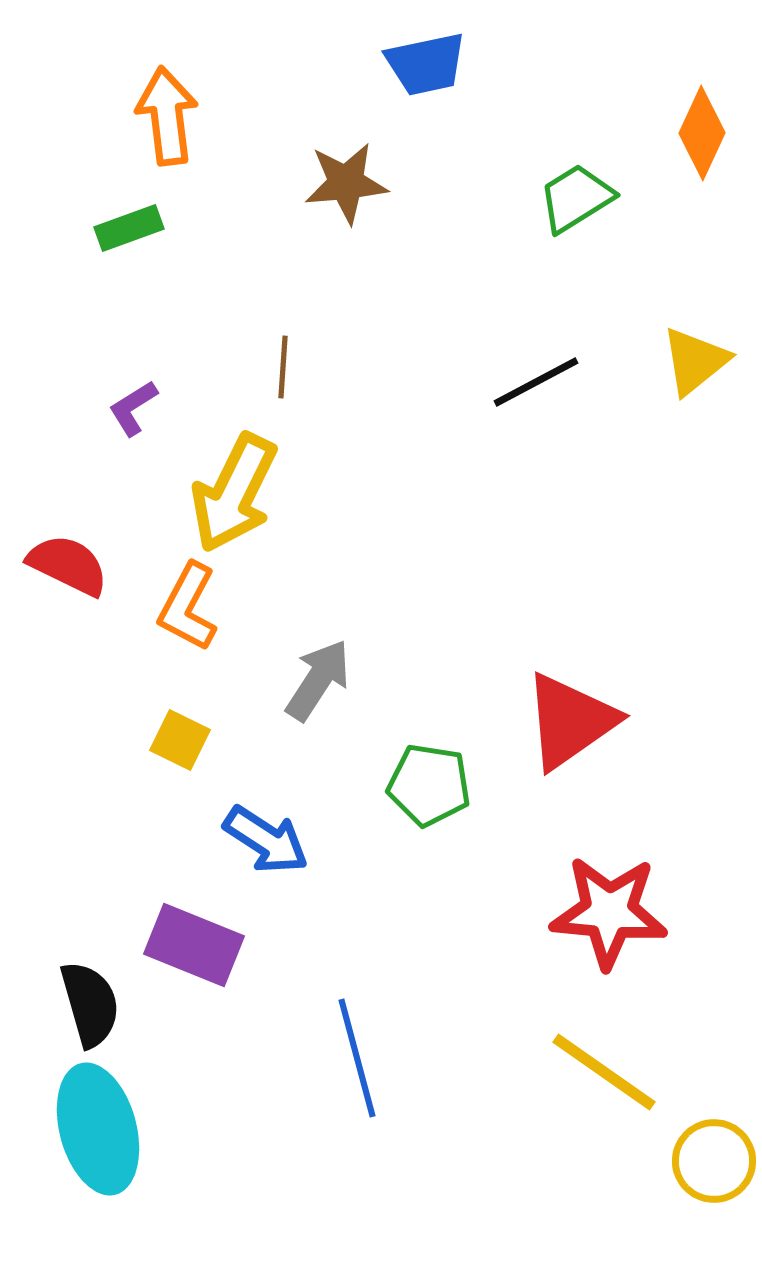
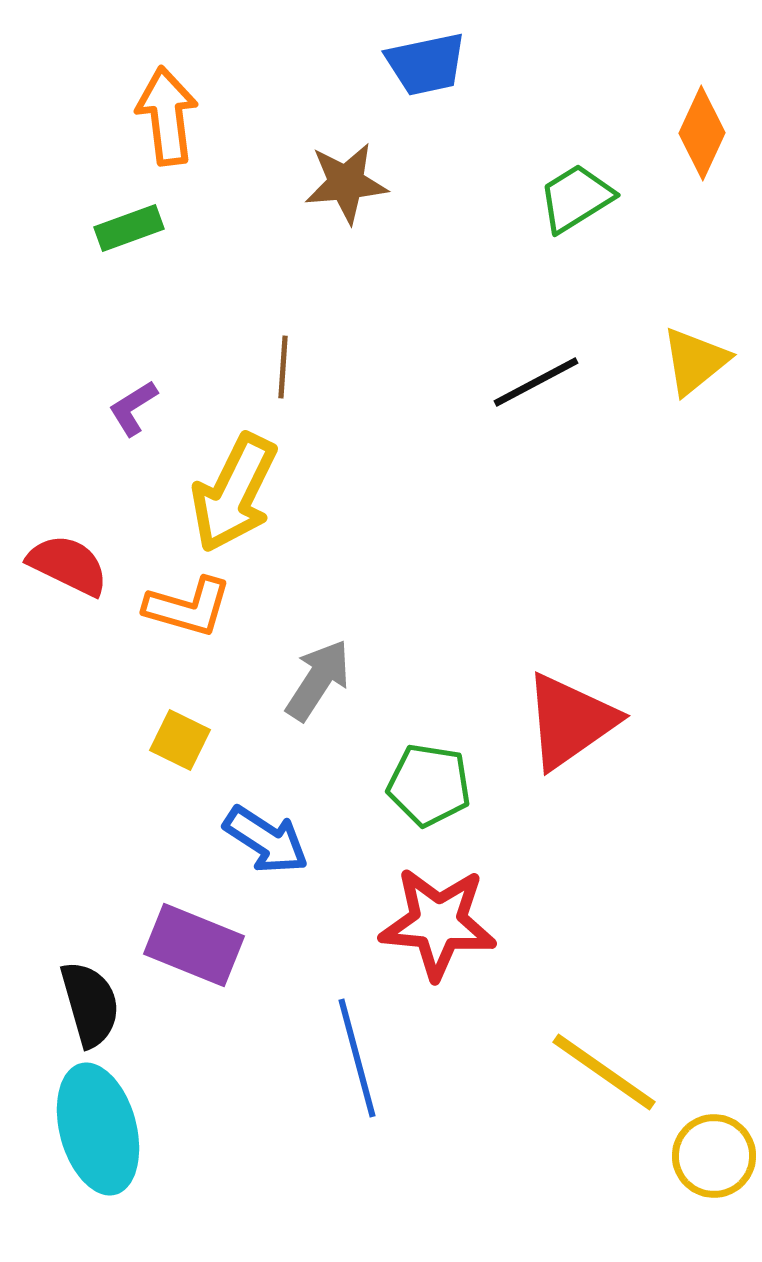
orange L-shape: rotated 102 degrees counterclockwise
red star: moved 171 px left, 11 px down
yellow circle: moved 5 px up
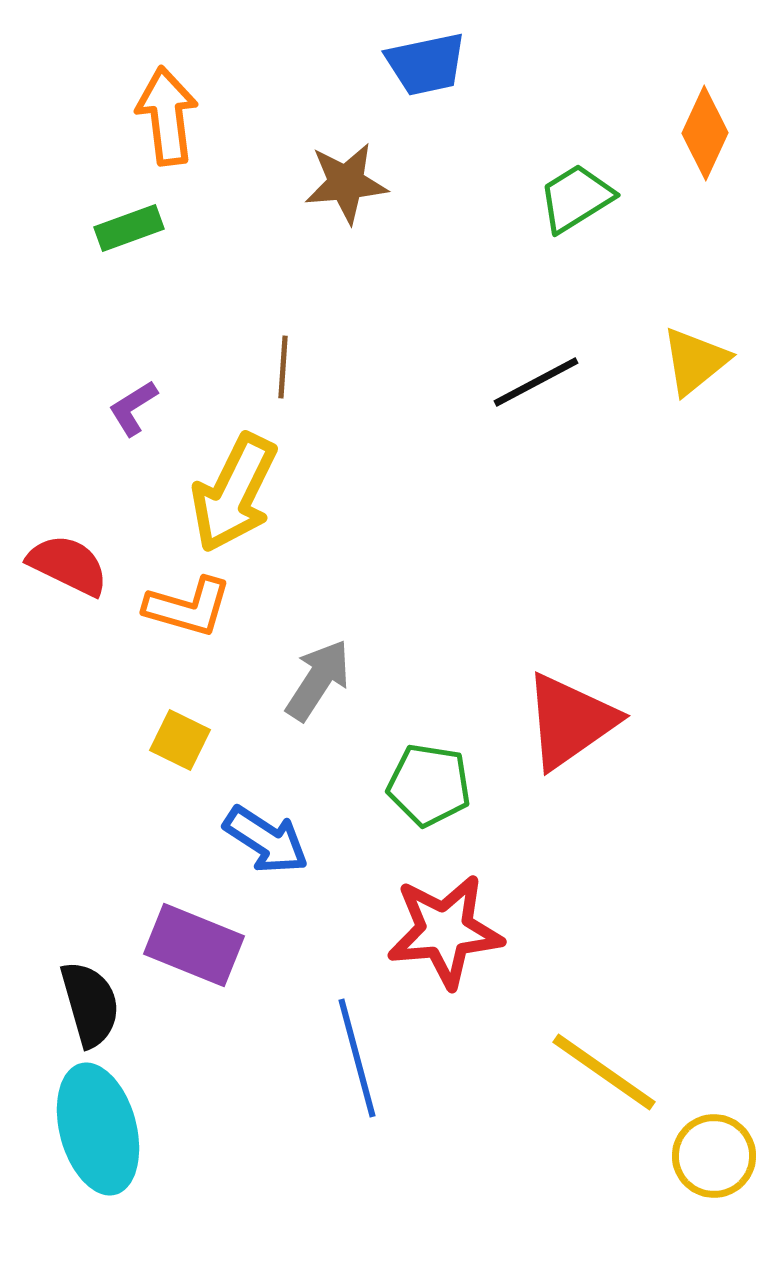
orange diamond: moved 3 px right
red star: moved 7 px right, 8 px down; rotated 10 degrees counterclockwise
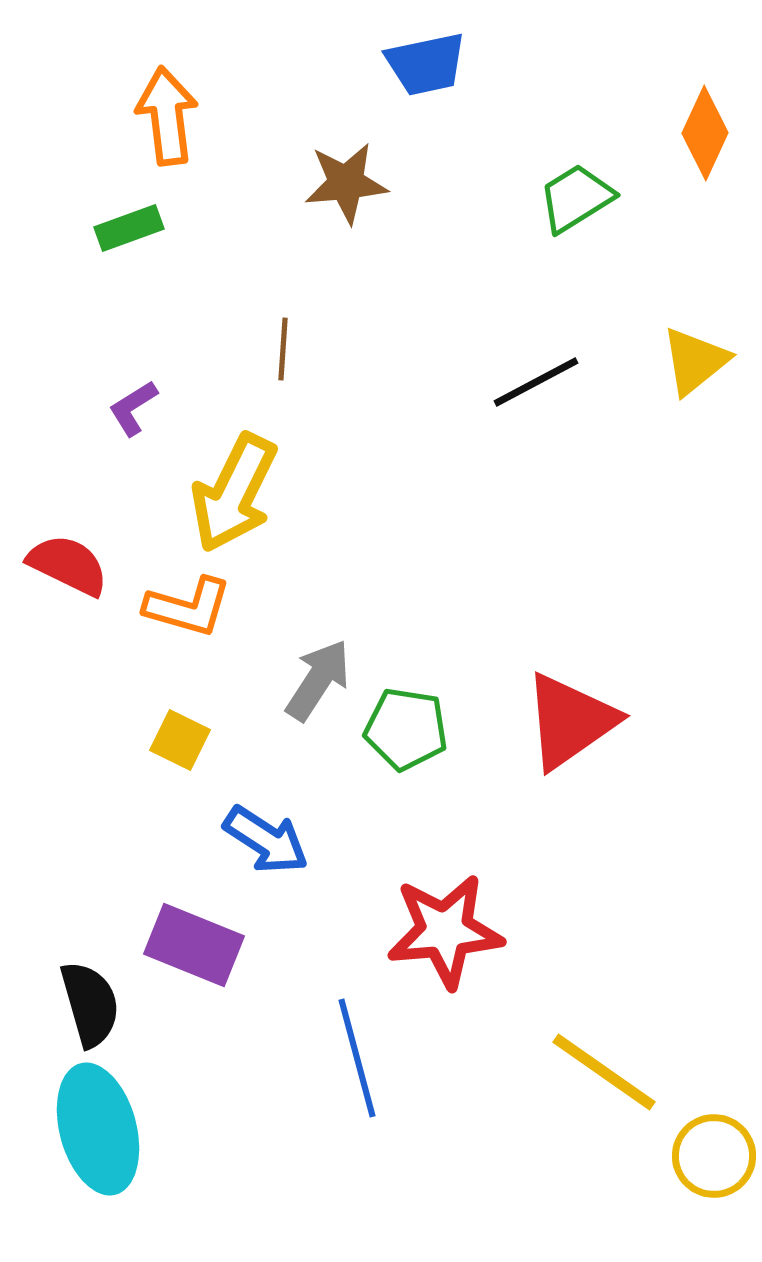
brown line: moved 18 px up
green pentagon: moved 23 px left, 56 px up
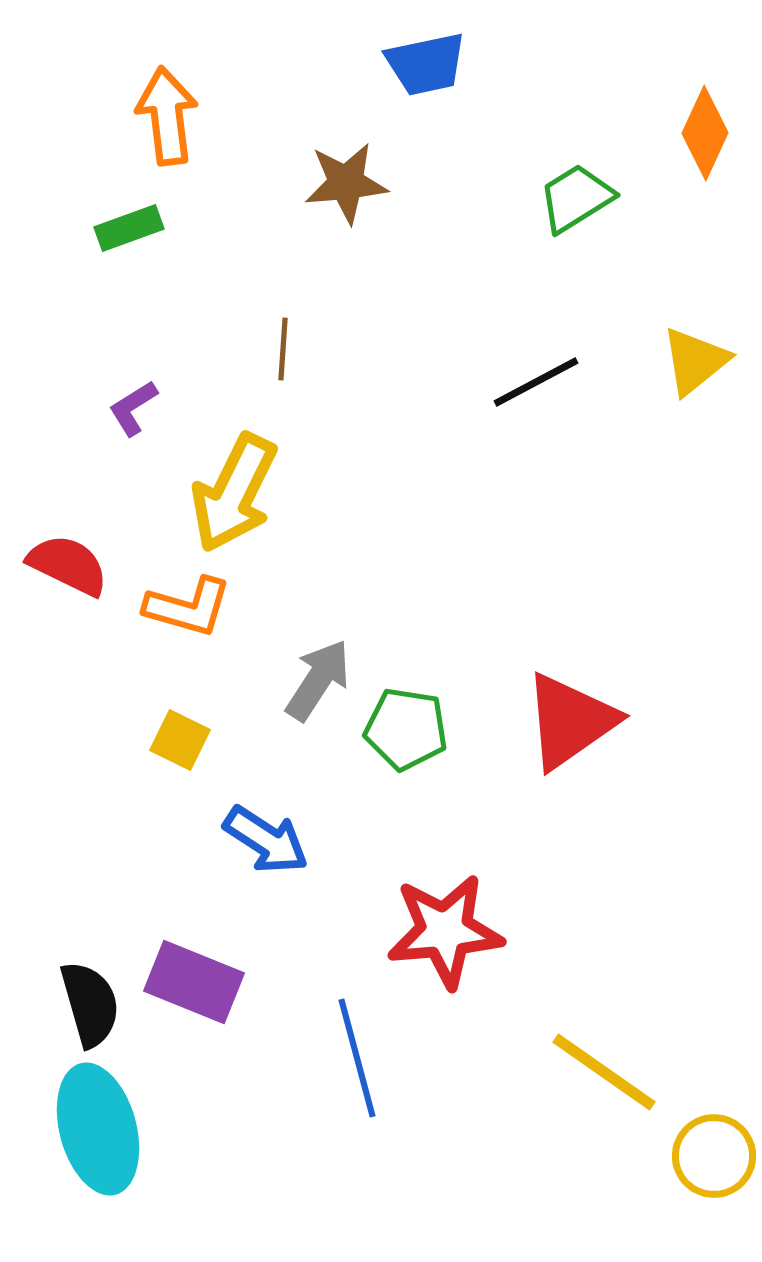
purple rectangle: moved 37 px down
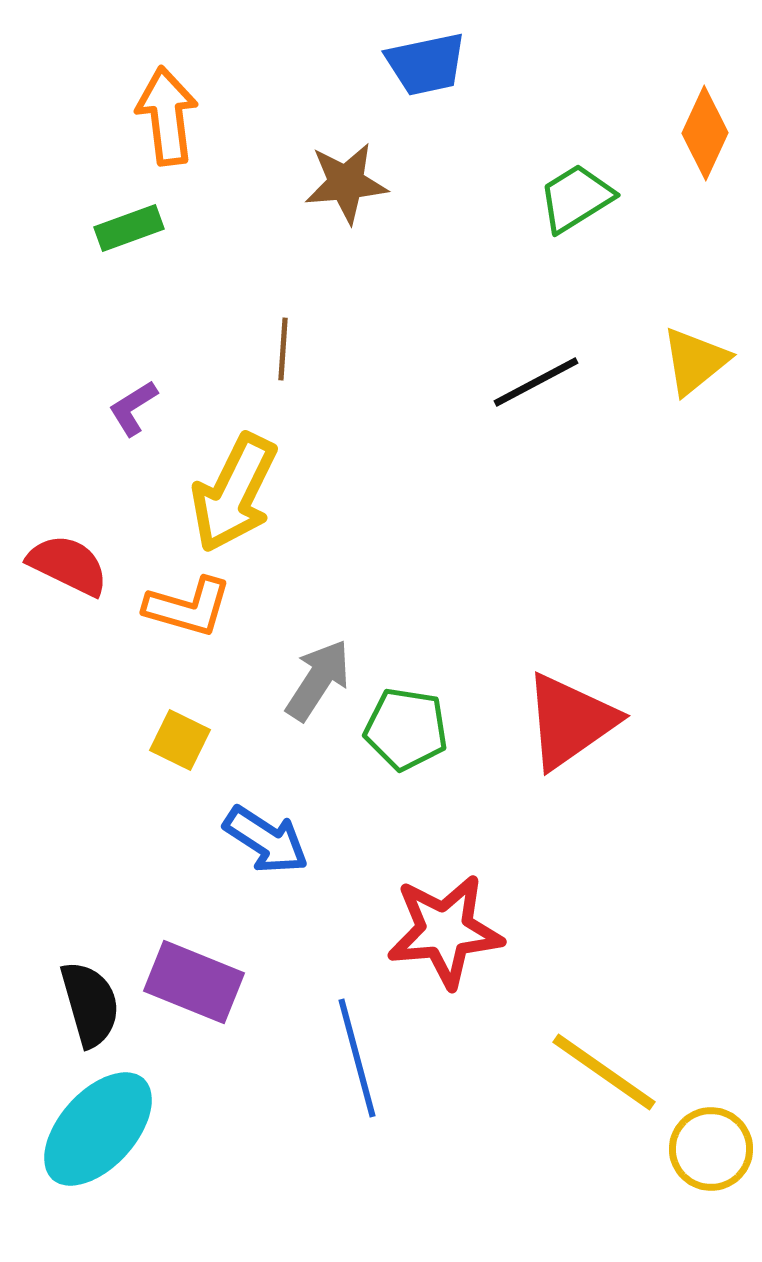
cyan ellipse: rotated 57 degrees clockwise
yellow circle: moved 3 px left, 7 px up
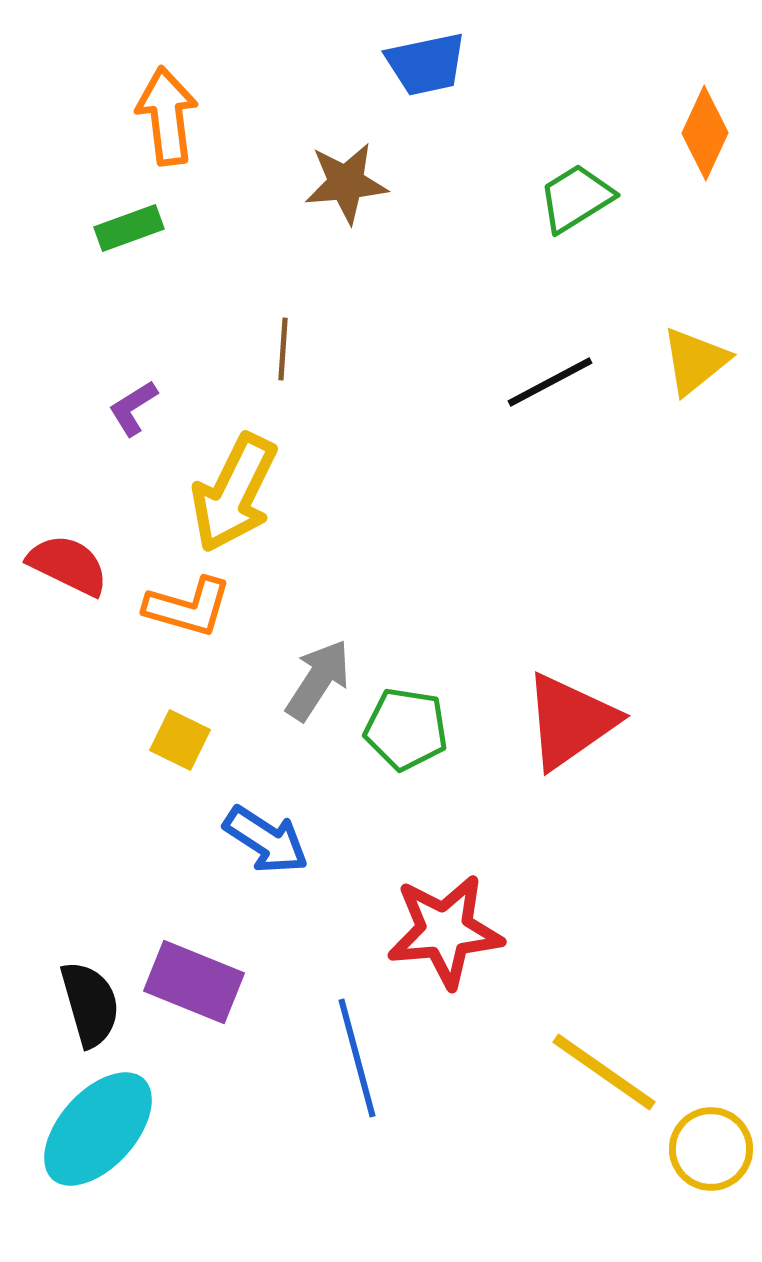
black line: moved 14 px right
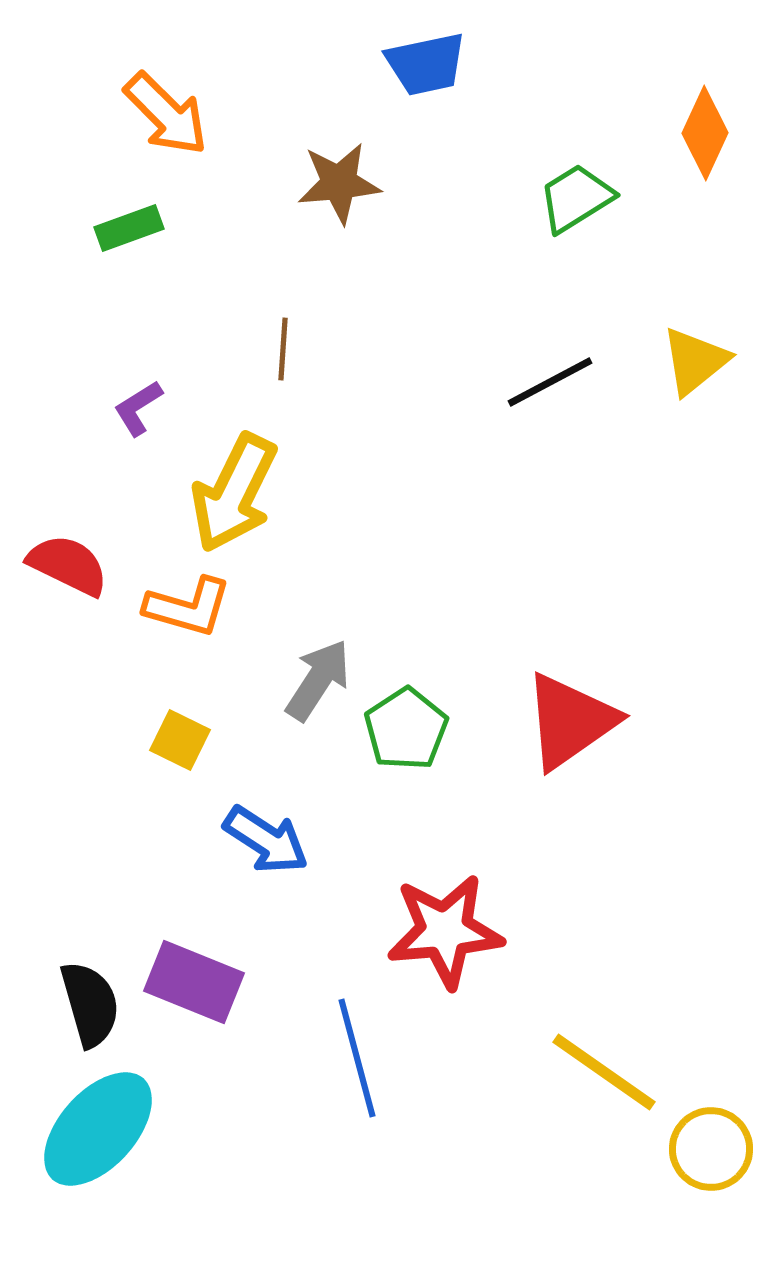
orange arrow: moved 1 px left, 2 px up; rotated 142 degrees clockwise
brown star: moved 7 px left
purple L-shape: moved 5 px right
green pentagon: rotated 30 degrees clockwise
